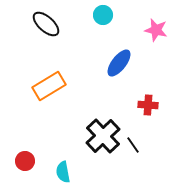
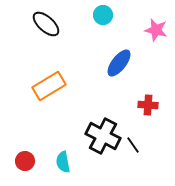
black cross: rotated 20 degrees counterclockwise
cyan semicircle: moved 10 px up
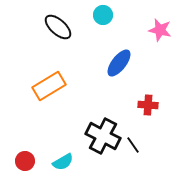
black ellipse: moved 12 px right, 3 px down
pink star: moved 4 px right
cyan semicircle: rotated 110 degrees counterclockwise
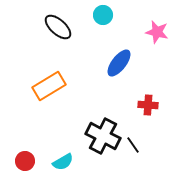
pink star: moved 3 px left, 2 px down
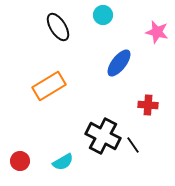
black ellipse: rotated 16 degrees clockwise
red circle: moved 5 px left
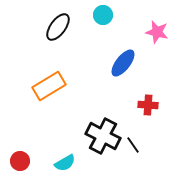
black ellipse: rotated 68 degrees clockwise
blue ellipse: moved 4 px right
cyan semicircle: moved 2 px right, 1 px down
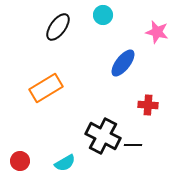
orange rectangle: moved 3 px left, 2 px down
black line: rotated 54 degrees counterclockwise
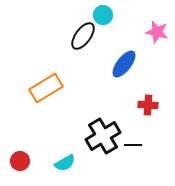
black ellipse: moved 25 px right, 9 px down
blue ellipse: moved 1 px right, 1 px down
black cross: rotated 32 degrees clockwise
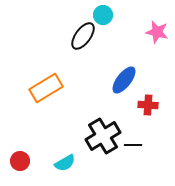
blue ellipse: moved 16 px down
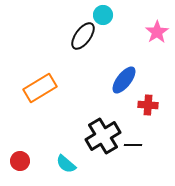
pink star: rotated 25 degrees clockwise
orange rectangle: moved 6 px left
cyan semicircle: moved 1 px right, 1 px down; rotated 70 degrees clockwise
